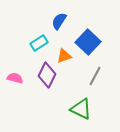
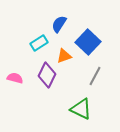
blue semicircle: moved 3 px down
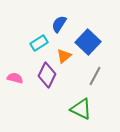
orange triangle: rotated 21 degrees counterclockwise
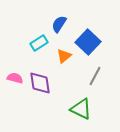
purple diamond: moved 7 px left, 8 px down; rotated 35 degrees counterclockwise
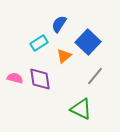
gray line: rotated 12 degrees clockwise
purple diamond: moved 4 px up
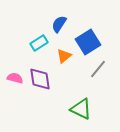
blue square: rotated 15 degrees clockwise
gray line: moved 3 px right, 7 px up
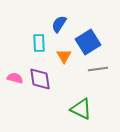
cyan rectangle: rotated 60 degrees counterclockwise
orange triangle: rotated 21 degrees counterclockwise
gray line: rotated 42 degrees clockwise
